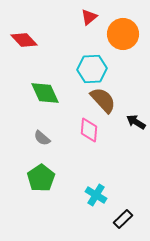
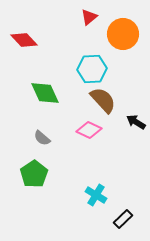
pink diamond: rotated 70 degrees counterclockwise
green pentagon: moved 7 px left, 4 px up
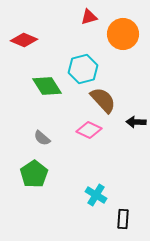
red triangle: rotated 24 degrees clockwise
red diamond: rotated 24 degrees counterclockwise
cyan hexagon: moved 9 px left; rotated 12 degrees counterclockwise
green diamond: moved 2 px right, 7 px up; rotated 8 degrees counterclockwise
black arrow: rotated 30 degrees counterclockwise
black rectangle: rotated 42 degrees counterclockwise
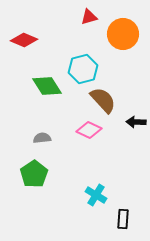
gray semicircle: rotated 132 degrees clockwise
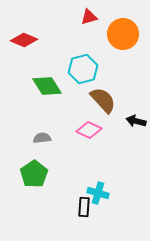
black arrow: moved 1 px up; rotated 12 degrees clockwise
cyan cross: moved 2 px right, 2 px up; rotated 15 degrees counterclockwise
black rectangle: moved 39 px left, 12 px up
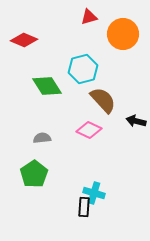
cyan cross: moved 4 px left
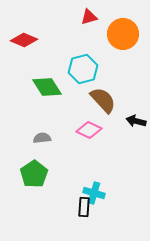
green diamond: moved 1 px down
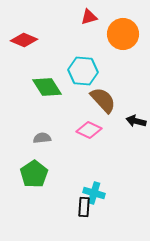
cyan hexagon: moved 2 px down; rotated 20 degrees clockwise
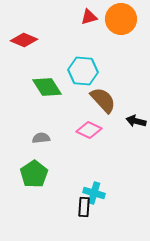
orange circle: moved 2 px left, 15 px up
gray semicircle: moved 1 px left
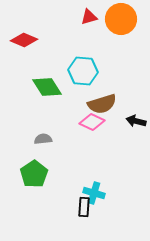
brown semicircle: moved 1 px left, 4 px down; rotated 116 degrees clockwise
pink diamond: moved 3 px right, 8 px up
gray semicircle: moved 2 px right, 1 px down
